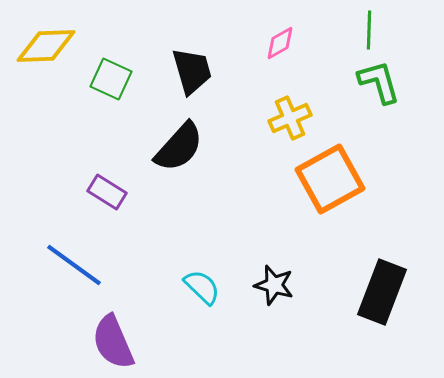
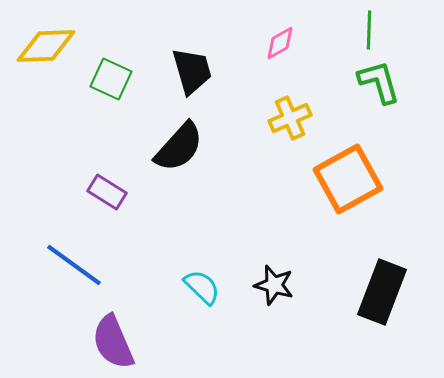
orange square: moved 18 px right
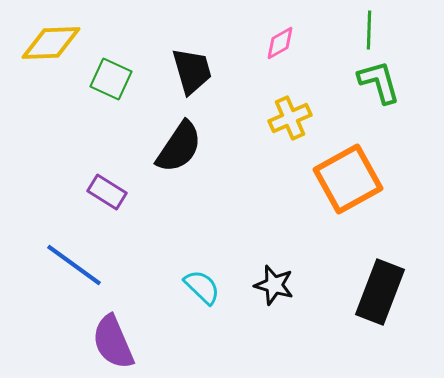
yellow diamond: moved 5 px right, 3 px up
black semicircle: rotated 8 degrees counterclockwise
black rectangle: moved 2 px left
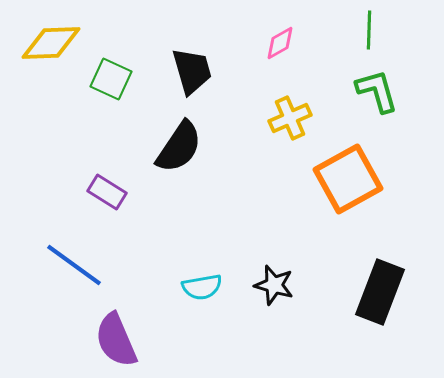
green L-shape: moved 2 px left, 9 px down
cyan semicircle: rotated 126 degrees clockwise
purple semicircle: moved 3 px right, 2 px up
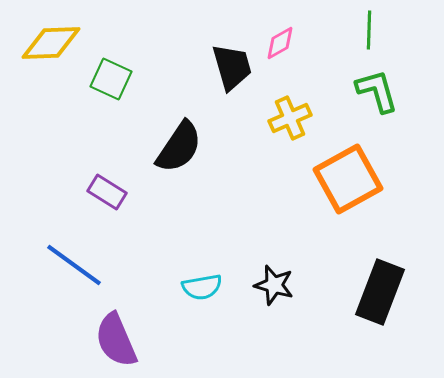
black trapezoid: moved 40 px right, 4 px up
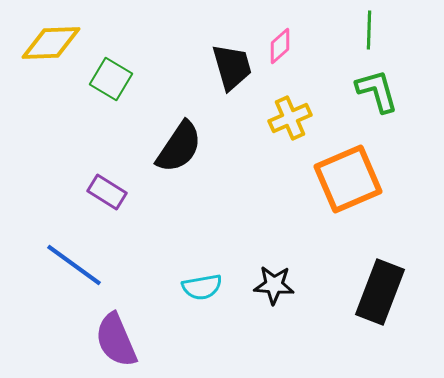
pink diamond: moved 3 px down; rotated 12 degrees counterclockwise
green square: rotated 6 degrees clockwise
orange square: rotated 6 degrees clockwise
black star: rotated 12 degrees counterclockwise
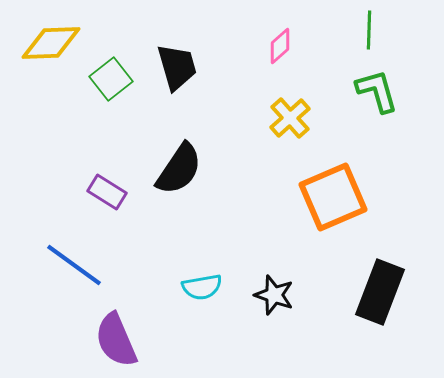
black trapezoid: moved 55 px left
green square: rotated 21 degrees clockwise
yellow cross: rotated 18 degrees counterclockwise
black semicircle: moved 22 px down
orange square: moved 15 px left, 18 px down
black star: moved 10 px down; rotated 15 degrees clockwise
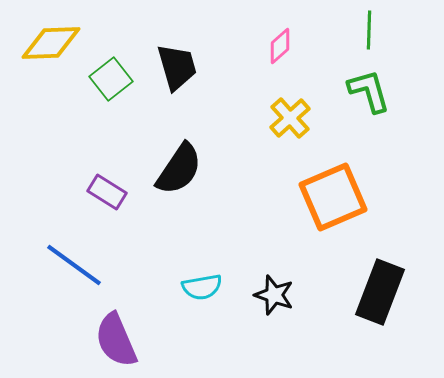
green L-shape: moved 8 px left
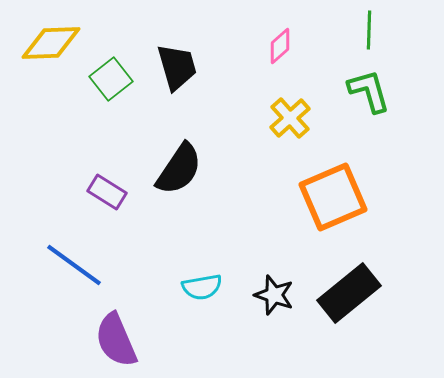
black rectangle: moved 31 px left, 1 px down; rotated 30 degrees clockwise
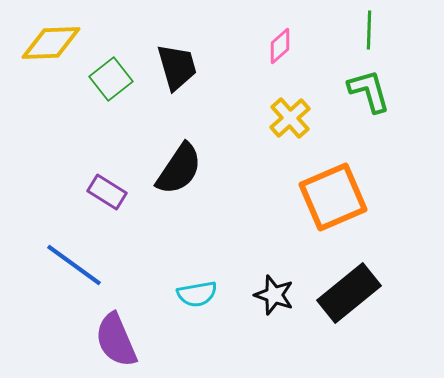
cyan semicircle: moved 5 px left, 7 px down
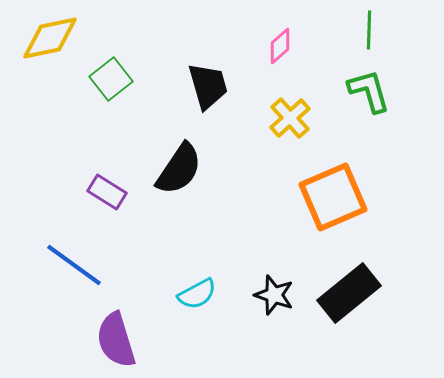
yellow diamond: moved 1 px left, 5 px up; rotated 10 degrees counterclockwise
black trapezoid: moved 31 px right, 19 px down
cyan semicircle: rotated 18 degrees counterclockwise
purple semicircle: rotated 6 degrees clockwise
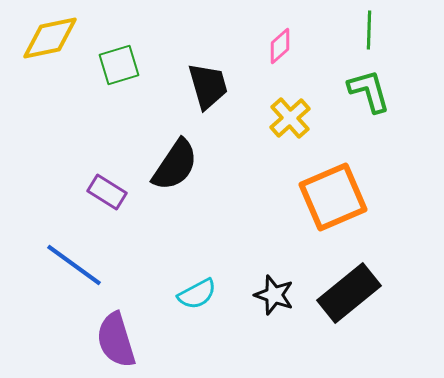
green square: moved 8 px right, 14 px up; rotated 21 degrees clockwise
black semicircle: moved 4 px left, 4 px up
